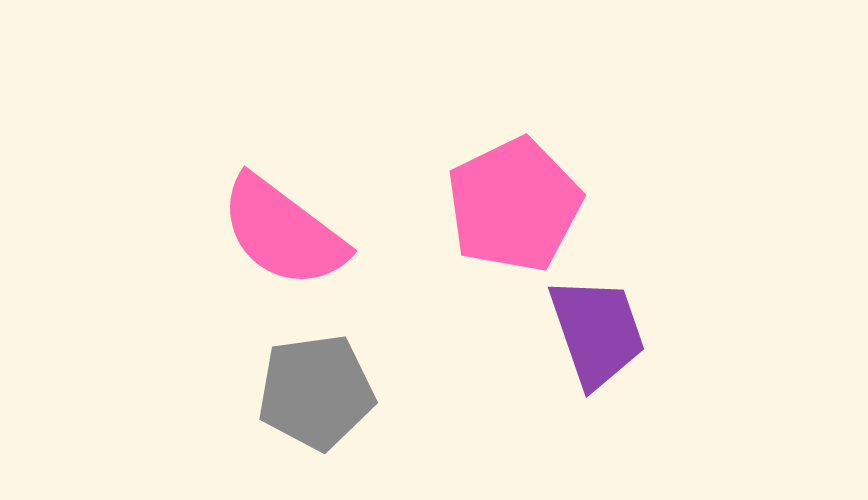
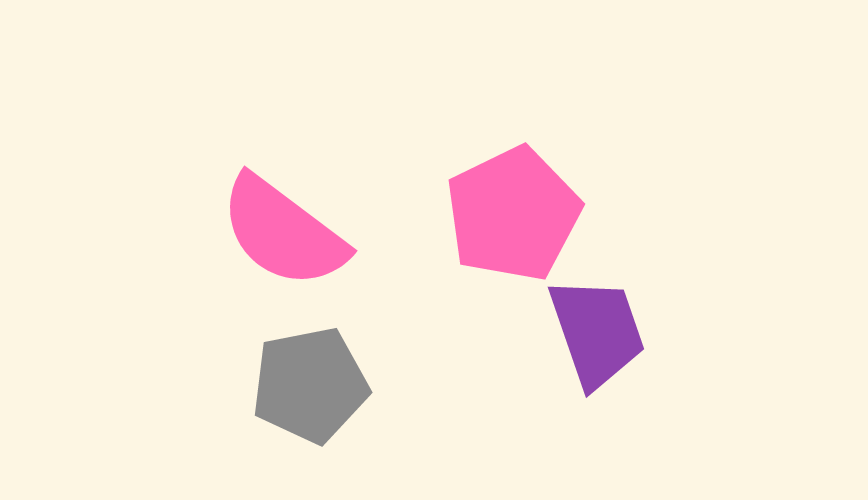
pink pentagon: moved 1 px left, 9 px down
gray pentagon: moved 6 px left, 7 px up; rotated 3 degrees counterclockwise
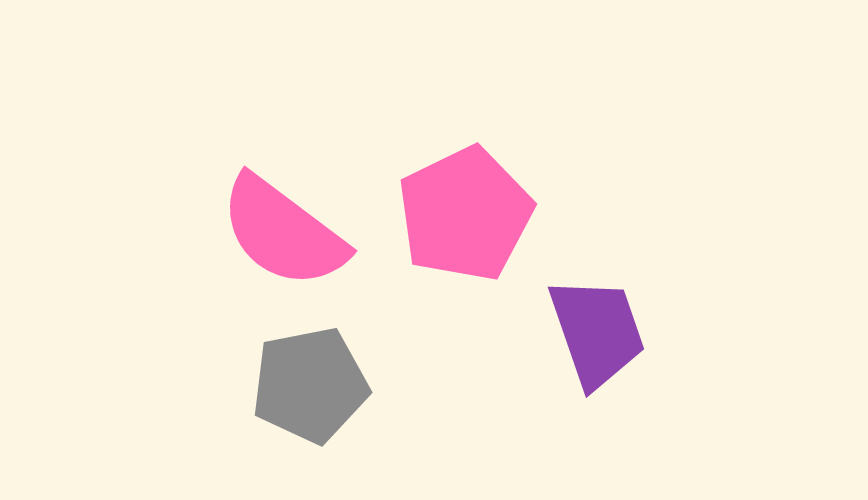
pink pentagon: moved 48 px left
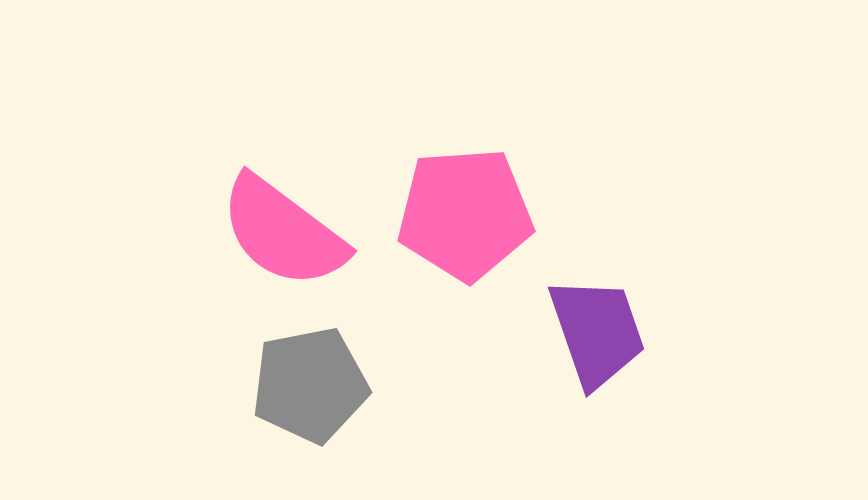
pink pentagon: rotated 22 degrees clockwise
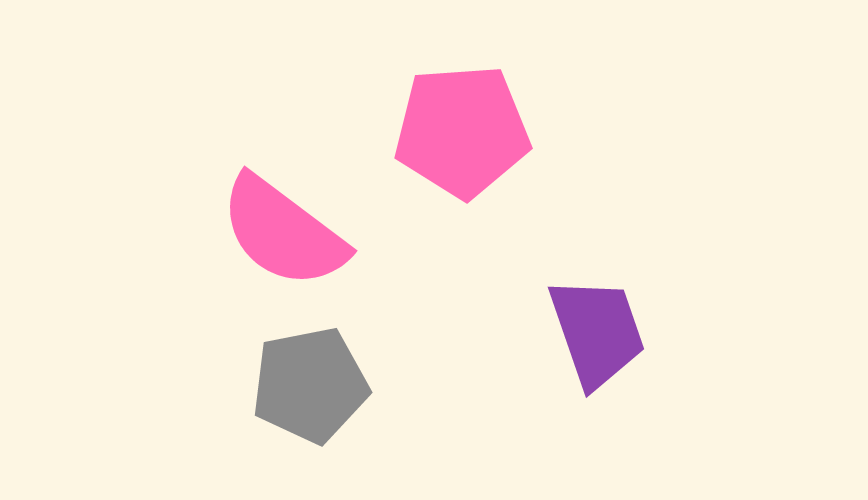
pink pentagon: moved 3 px left, 83 px up
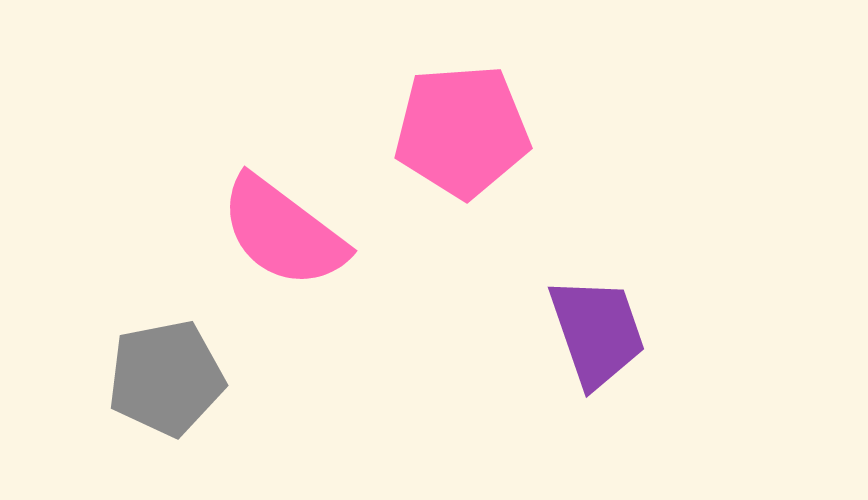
gray pentagon: moved 144 px left, 7 px up
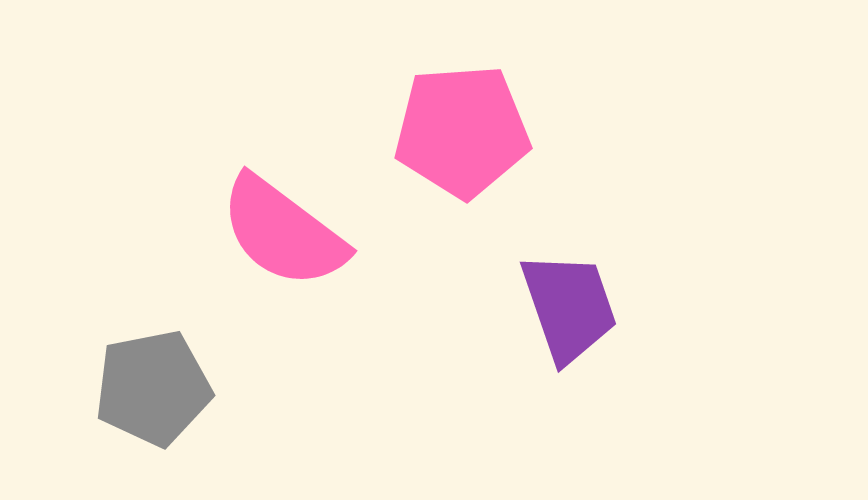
purple trapezoid: moved 28 px left, 25 px up
gray pentagon: moved 13 px left, 10 px down
